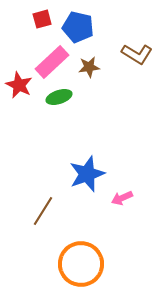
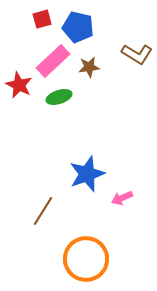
pink rectangle: moved 1 px right, 1 px up
orange circle: moved 5 px right, 5 px up
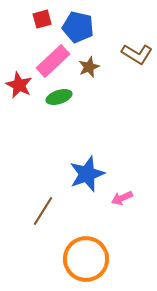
brown star: rotated 15 degrees counterclockwise
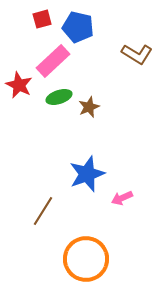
brown star: moved 40 px down
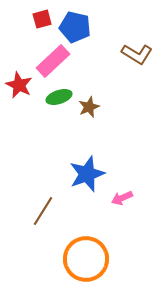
blue pentagon: moved 3 px left
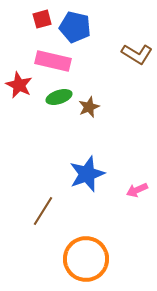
pink rectangle: rotated 56 degrees clockwise
pink arrow: moved 15 px right, 8 px up
